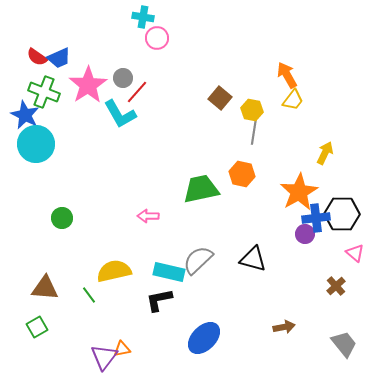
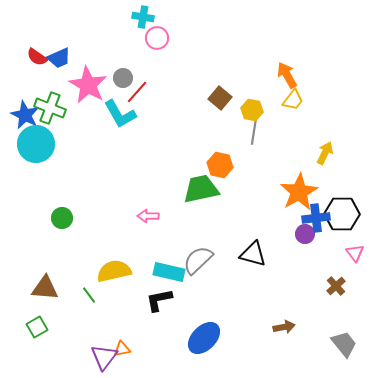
pink star: rotated 9 degrees counterclockwise
green cross: moved 6 px right, 16 px down
orange hexagon: moved 22 px left, 9 px up
pink triangle: rotated 12 degrees clockwise
black triangle: moved 5 px up
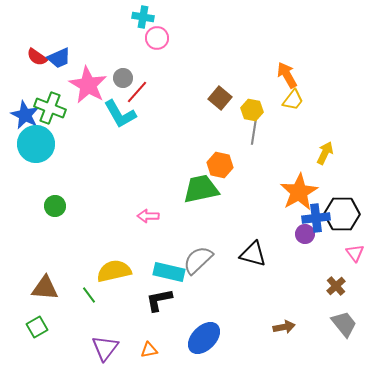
green circle: moved 7 px left, 12 px up
gray trapezoid: moved 20 px up
orange triangle: moved 27 px right, 1 px down
purple triangle: moved 1 px right, 9 px up
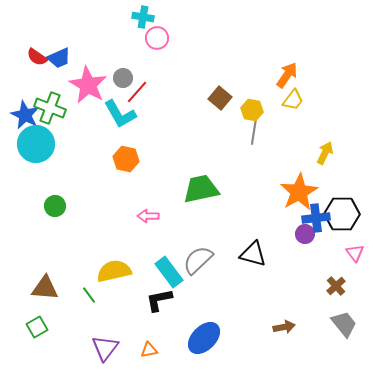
orange arrow: rotated 64 degrees clockwise
orange hexagon: moved 94 px left, 6 px up
cyan rectangle: rotated 40 degrees clockwise
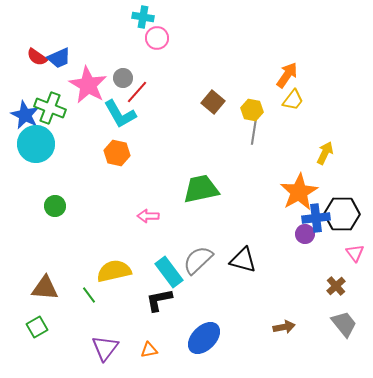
brown square: moved 7 px left, 4 px down
orange hexagon: moved 9 px left, 6 px up
black triangle: moved 10 px left, 6 px down
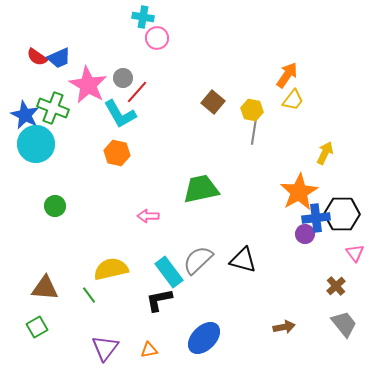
green cross: moved 3 px right
yellow semicircle: moved 3 px left, 2 px up
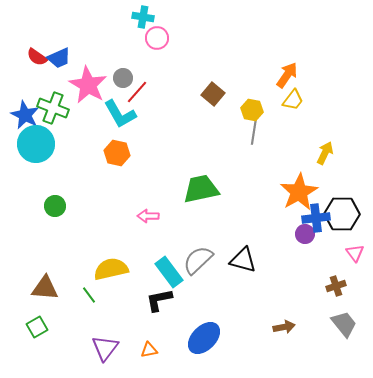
brown square: moved 8 px up
brown cross: rotated 24 degrees clockwise
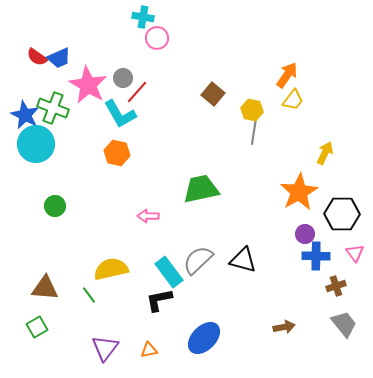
blue cross: moved 38 px down; rotated 8 degrees clockwise
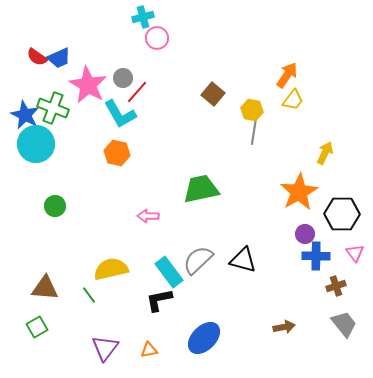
cyan cross: rotated 25 degrees counterclockwise
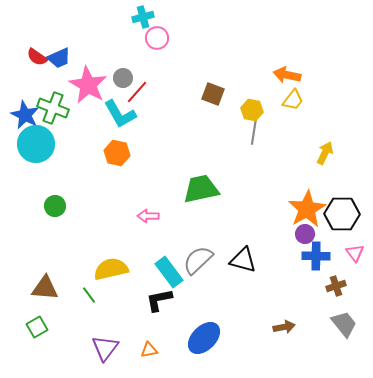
orange arrow: rotated 112 degrees counterclockwise
brown square: rotated 20 degrees counterclockwise
orange star: moved 8 px right, 17 px down
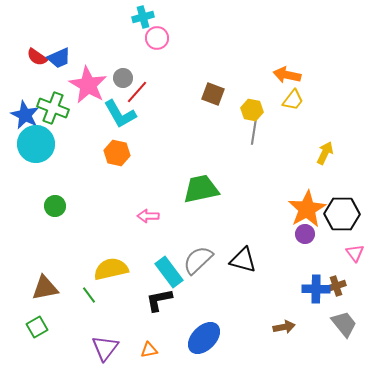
blue cross: moved 33 px down
brown triangle: rotated 16 degrees counterclockwise
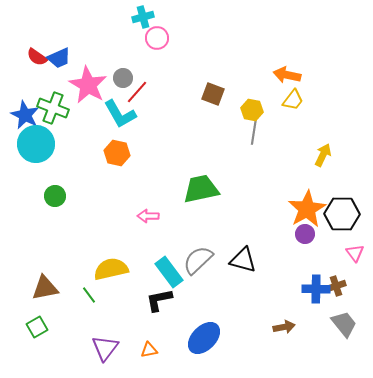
yellow arrow: moved 2 px left, 2 px down
green circle: moved 10 px up
